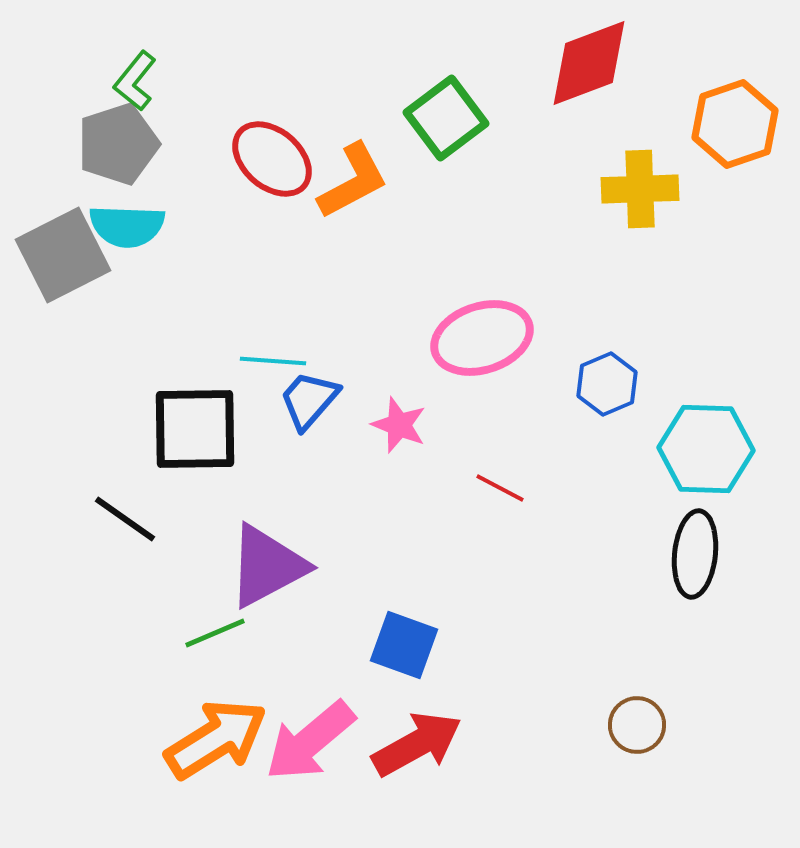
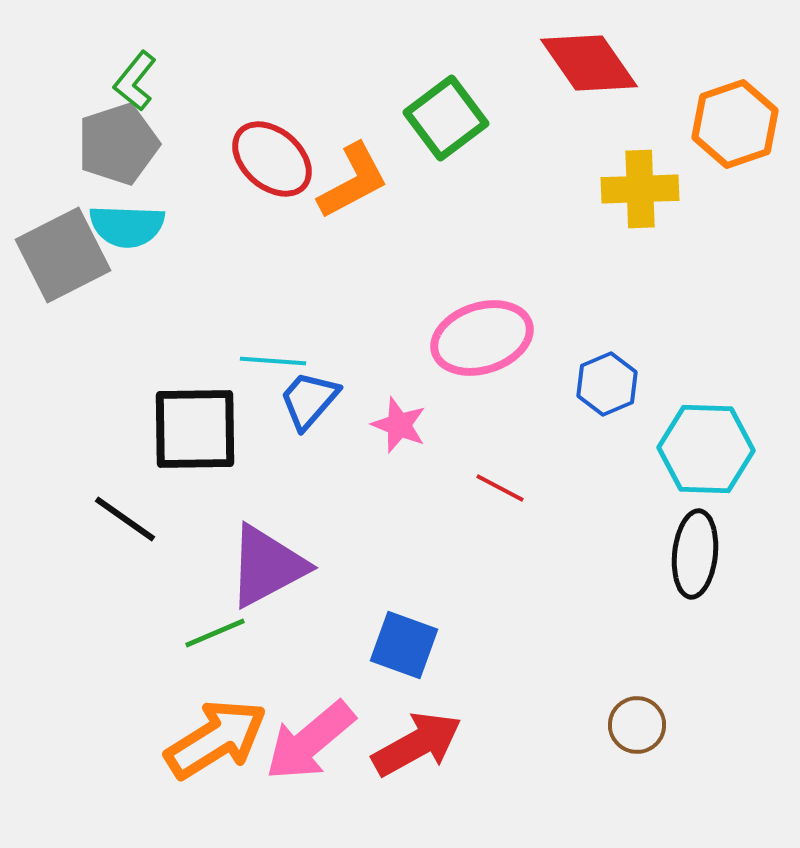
red diamond: rotated 76 degrees clockwise
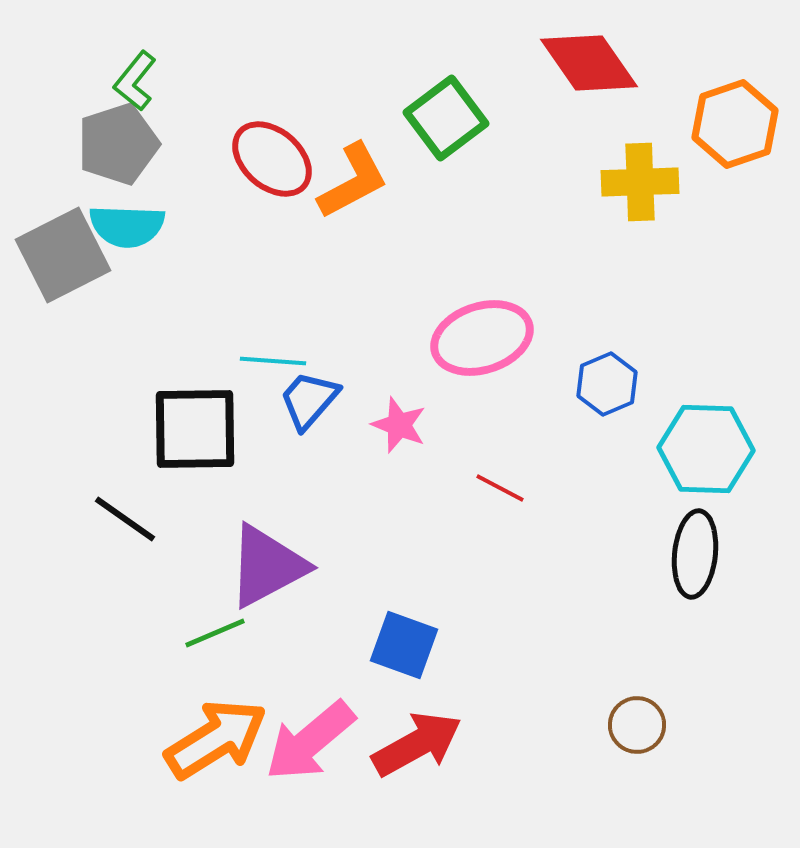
yellow cross: moved 7 px up
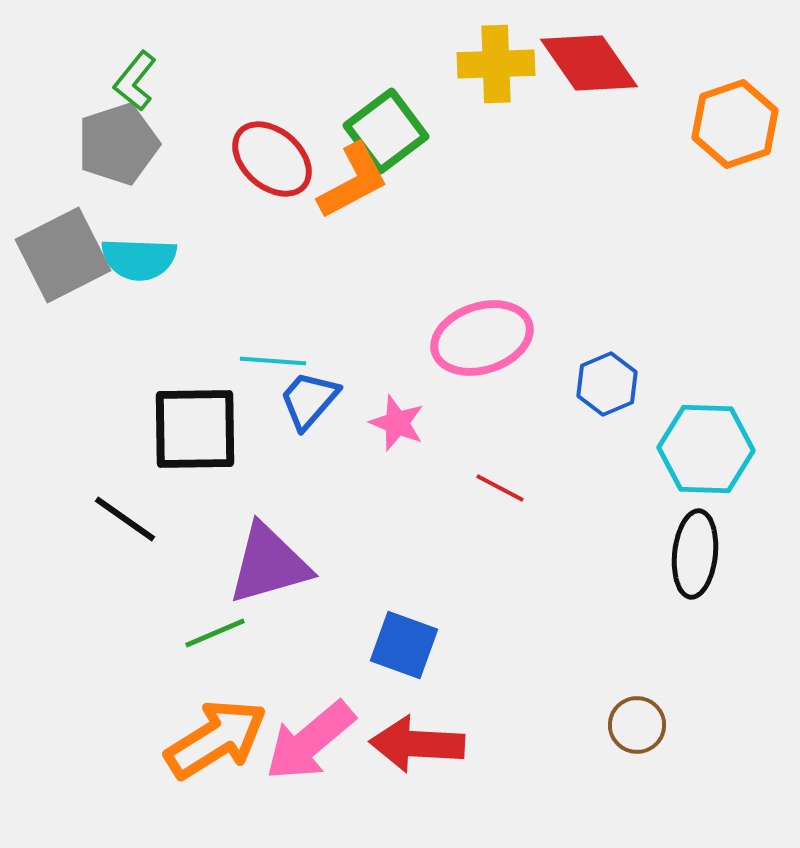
green square: moved 60 px left, 13 px down
yellow cross: moved 144 px left, 118 px up
cyan semicircle: moved 12 px right, 33 px down
pink star: moved 2 px left, 2 px up
purple triangle: moved 2 px right, 2 px up; rotated 12 degrees clockwise
red arrow: rotated 148 degrees counterclockwise
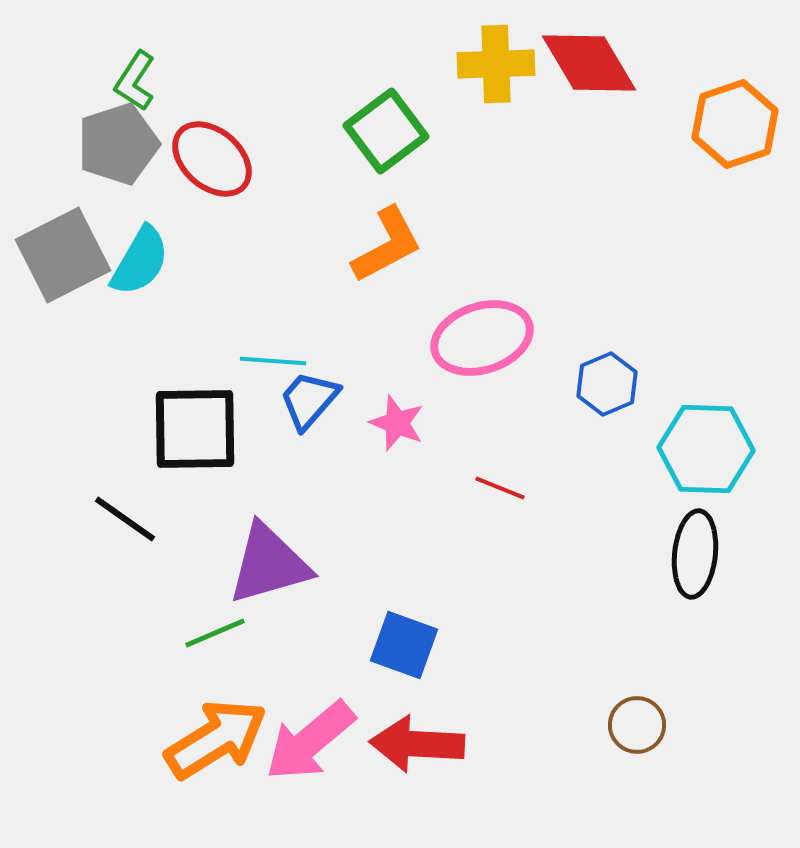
red diamond: rotated 4 degrees clockwise
green L-shape: rotated 6 degrees counterclockwise
red ellipse: moved 60 px left
orange L-shape: moved 34 px right, 64 px down
cyan semicircle: moved 1 px right, 2 px down; rotated 62 degrees counterclockwise
red line: rotated 6 degrees counterclockwise
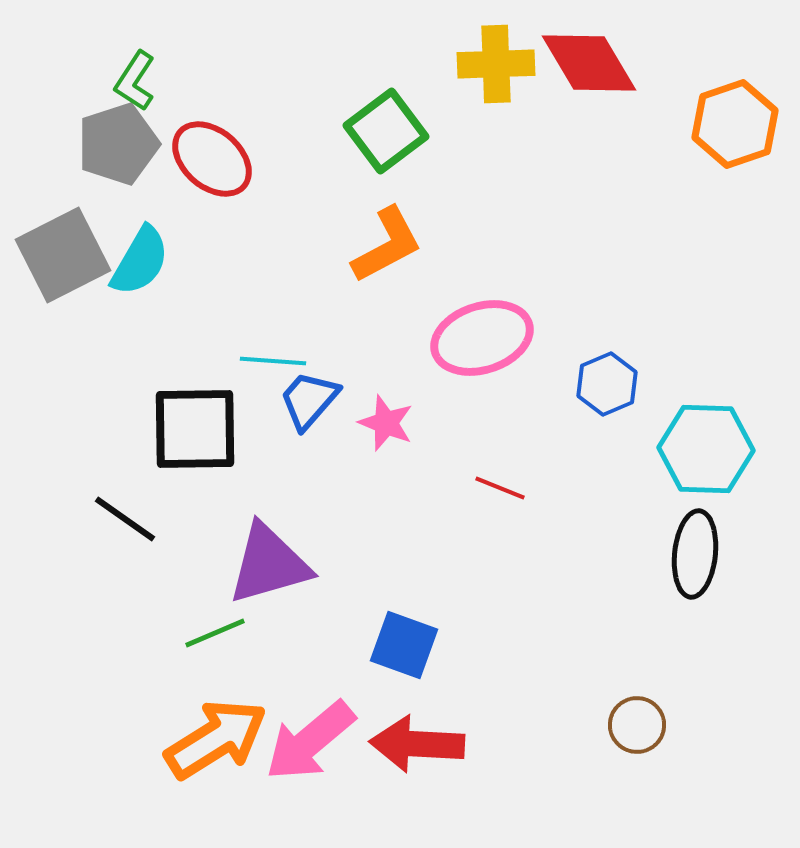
pink star: moved 11 px left
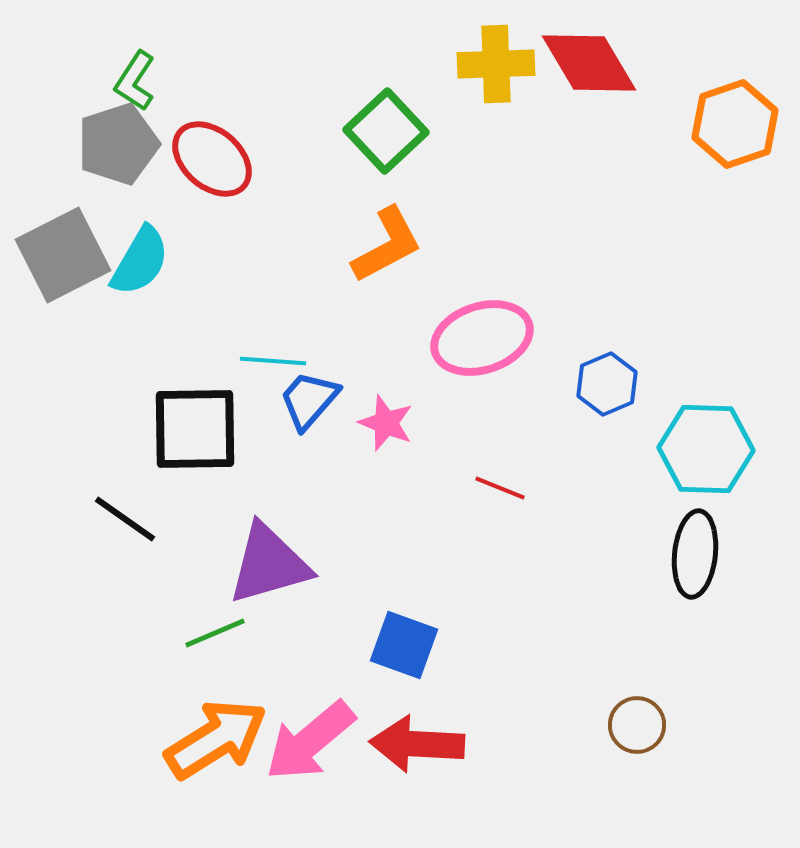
green square: rotated 6 degrees counterclockwise
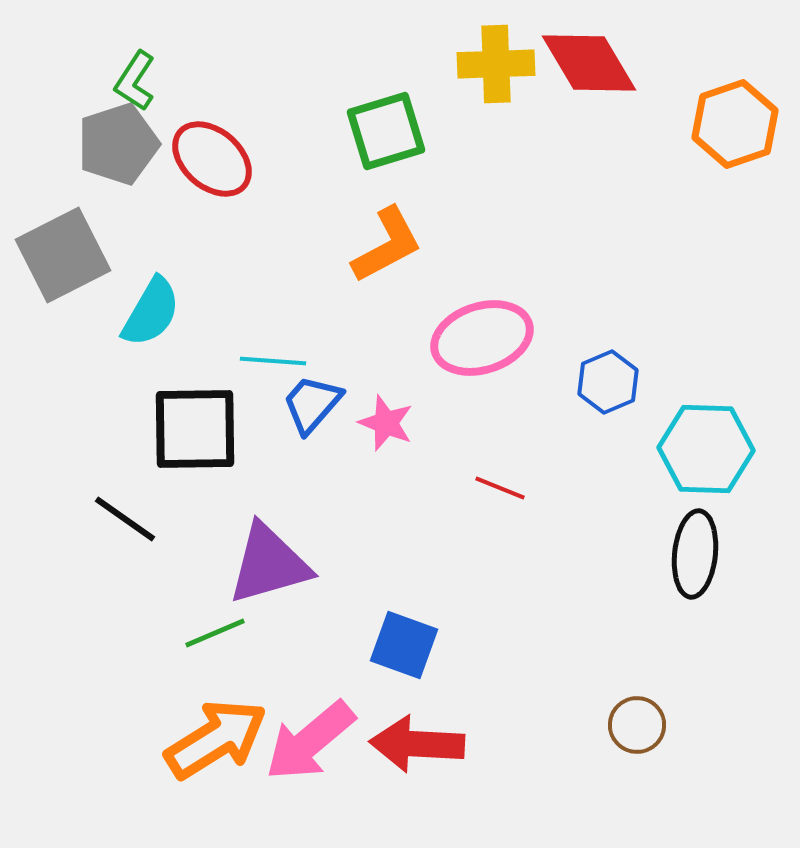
green square: rotated 26 degrees clockwise
cyan semicircle: moved 11 px right, 51 px down
blue hexagon: moved 1 px right, 2 px up
blue trapezoid: moved 3 px right, 4 px down
